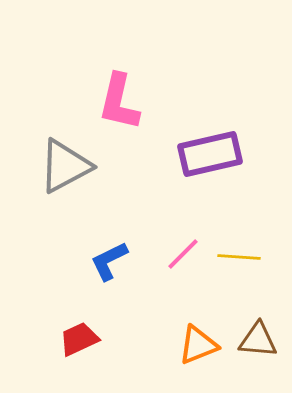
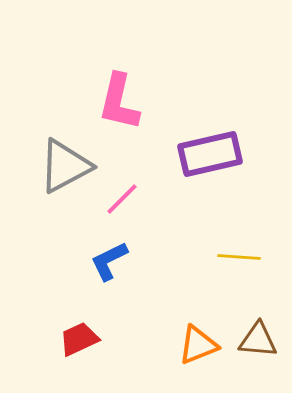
pink line: moved 61 px left, 55 px up
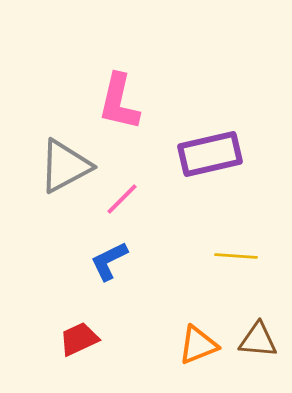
yellow line: moved 3 px left, 1 px up
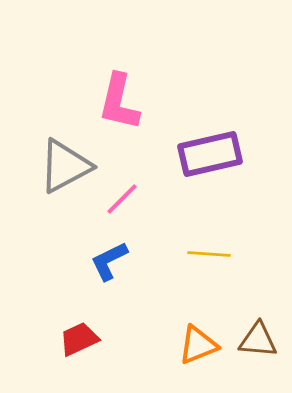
yellow line: moved 27 px left, 2 px up
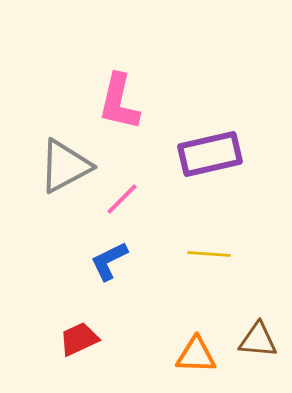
orange triangle: moved 2 px left, 10 px down; rotated 24 degrees clockwise
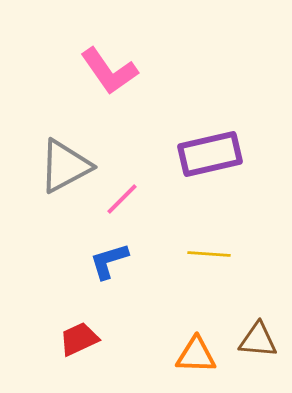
pink L-shape: moved 10 px left, 31 px up; rotated 48 degrees counterclockwise
blue L-shape: rotated 9 degrees clockwise
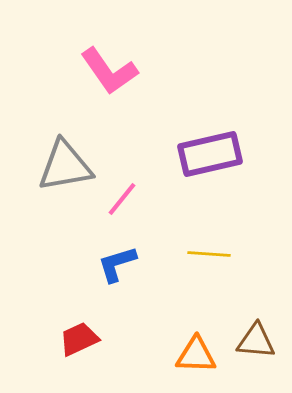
gray triangle: rotated 18 degrees clockwise
pink line: rotated 6 degrees counterclockwise
blue L-shape: moved 8 px right, 3 px down
brown triangle: moved 2 px left, 1 px down
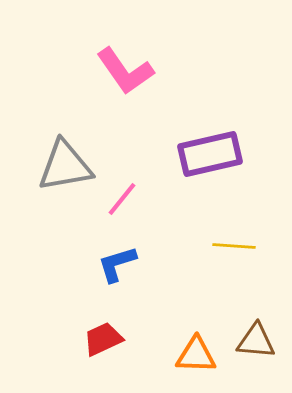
pink L-shape: moved 16 px right
yellow line: moved 25 px right, 8 px up
red trapezoid: moved 24 px right
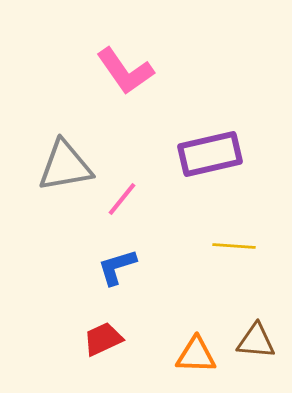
blue L-shape: moved 3 px down
